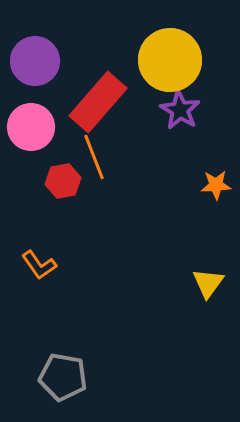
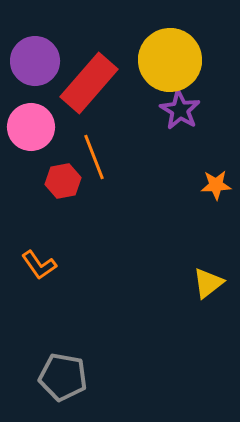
red rectangle: moved 9 px left, 19 px up
yellow triangle: rotated 16 degrees clockwise
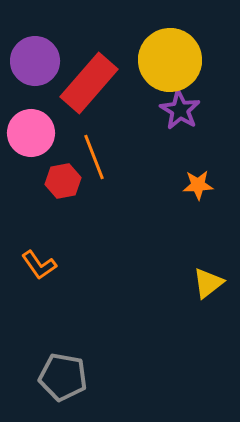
pink circle: moved 6 px down
orange star: moved 18 px left
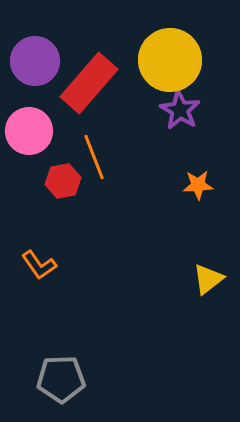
pink circle: moved 2 px left, 2 px up
yellow triangle: moved 4 px up
gray pentagon: moved 2 px left, 2 px down; rotated 12 degrees counterclockwise
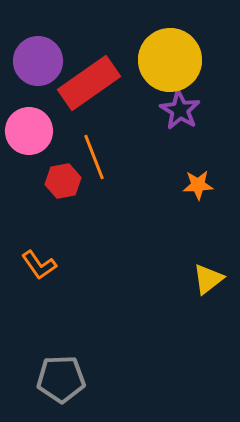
purple circle: moved 3 px right
red rectangle: rotated 14 degrees clockwise
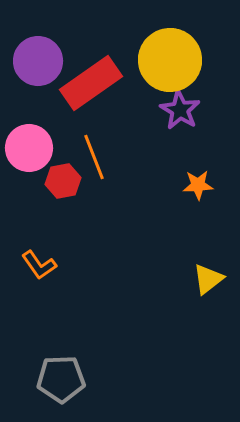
red rectangle: moved 2 px right
pink circle: moved 17 px down
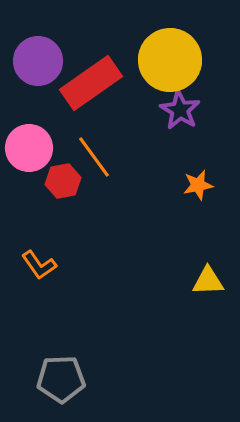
orange line: rotated 15 degrees counterclockwise
orange star: rotated 8 degrees counterclockwise
yellow triangle: moved 2 px down; rotated 36 degrees clockwise
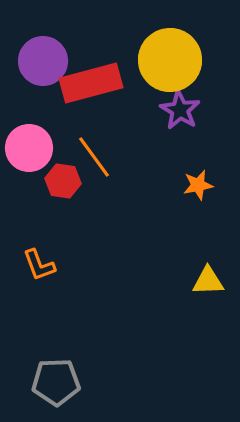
purple circle: moved 5 px right
red rectangle: rotated 20 degrees clockwise
red hexagon: rotated 20 degrees clockwise
orange L-shape: rotated 15 degrees clockwise
gray pentagon: moved 5 px left, 3 px down
